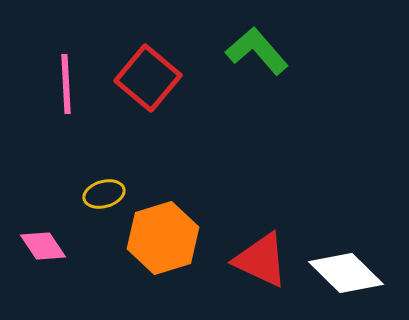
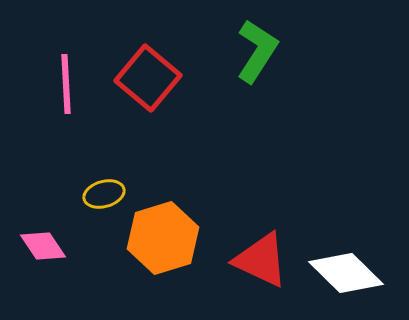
green L-shape: rotated 74 degrees clockwise
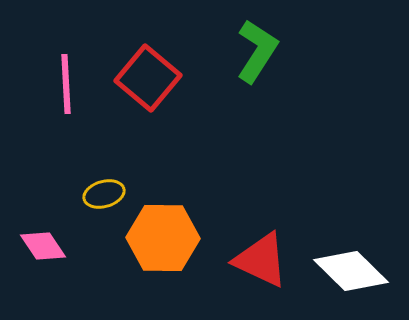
orange hexagon: rotated 18 degrees clockwise
white diamond: moved 5 px right, 2 px up
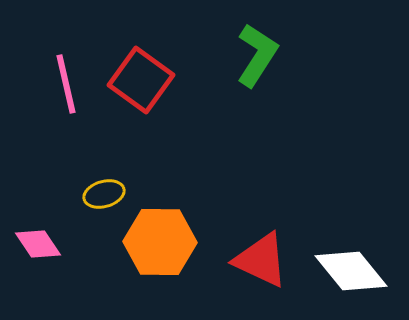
green L-shape: moved 4 px down
red square: moved 7 px left, 2 px down; rotated 4 degrees counterclockwise
pink line: rotated 10 degrees counterclockwise
orange hexagon: moved 3 px left, 4 px down
pink diamond: moved 5 px left, 2 px up
white diamond: rotated 6 degrees clockwise
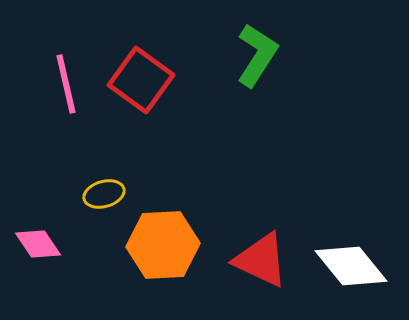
orange hexagon: moved 3 px right, 3 px down; rotated 4 degrees counterclockwise
white diamond: moved 5 px up
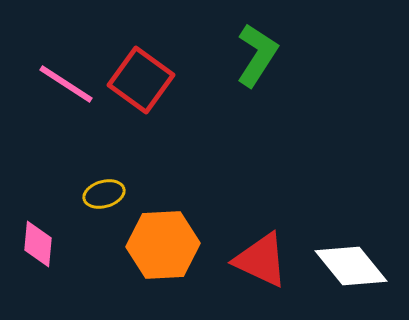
pink line: rotated 44 degrees counterclockwise
pink diamond: rotated 39 degrees clockwise
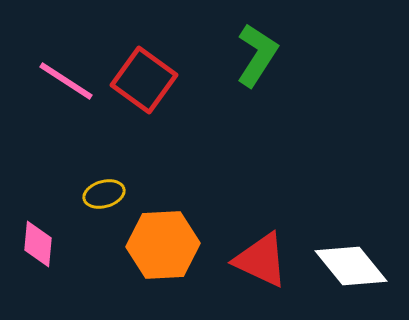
red square: moved 3 px right
pink line: moved 3 px up
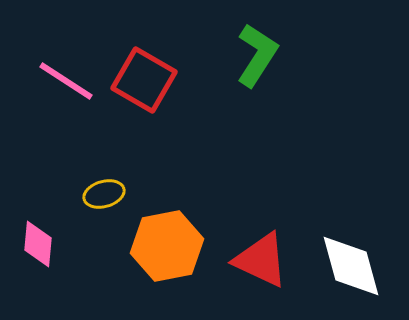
red square: rotated 6 degrees counterclockwise
orange hexagon: moved 4 px right, 1 px down; rotated 8 degrees counterclockwise
white diamond: rotated 24 degrees clockwise
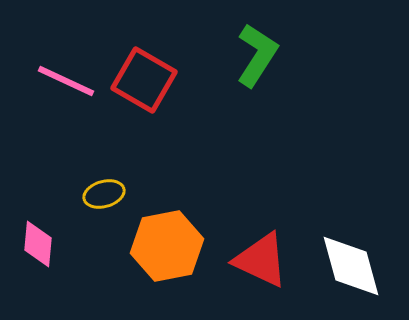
pink line: rotated 8 degrees counterclockwise
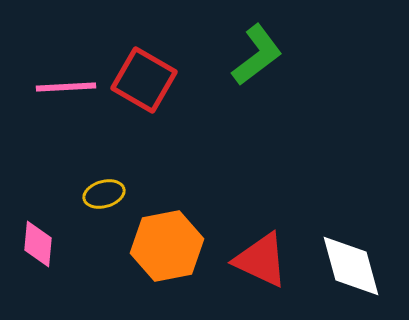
green L-shape: rotated 20 degrees clockwise
pink line: moved 6 px down; rotated 28 degrees counterclockwise
